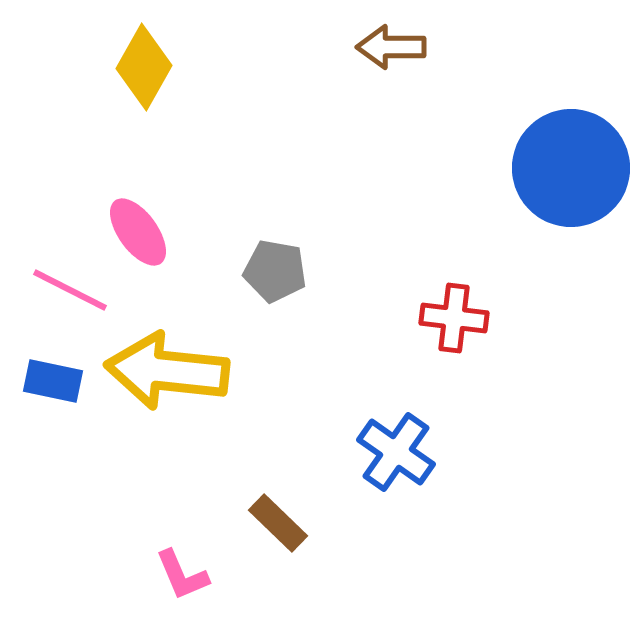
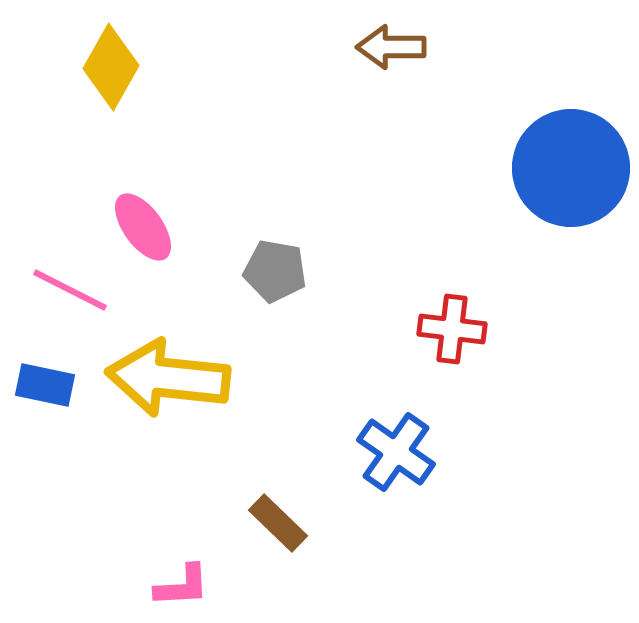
yellow diamond: moved 33 px left
pink ellipse: moved 5 px right, 5 px up
red cross: moved 2 px left, 11 px down
yellow arrow: moved 1 px right, 7 px down
blue rectangle: moved 8 px left, 4 px down
pink L-shape: moved 11 px down; rotated 70 degrees counterclockwise
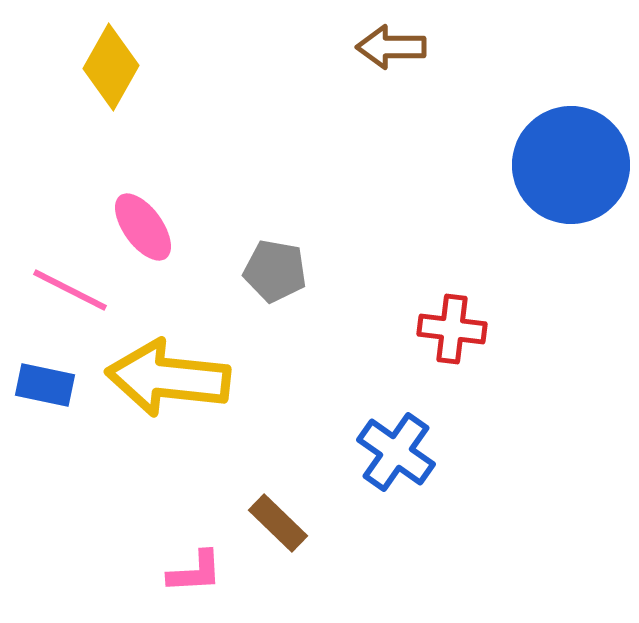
blue circle: moved 3 px up
pink L-shape: moved 13 px right, 14 px up
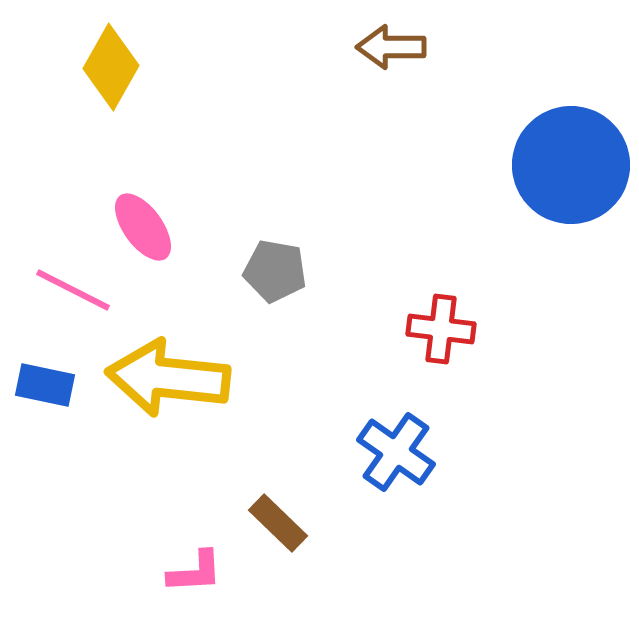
pink line: moved 3 px right
red cross: moved 11 px left
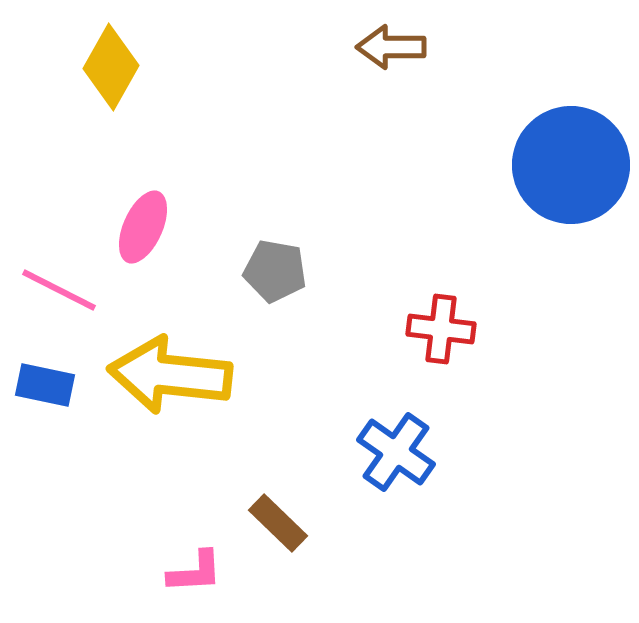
pink ellipse: rotated 60 degrees clockwise
pink line: moved 14 px left
yellow arrow: moved 2 px right, 3 px up
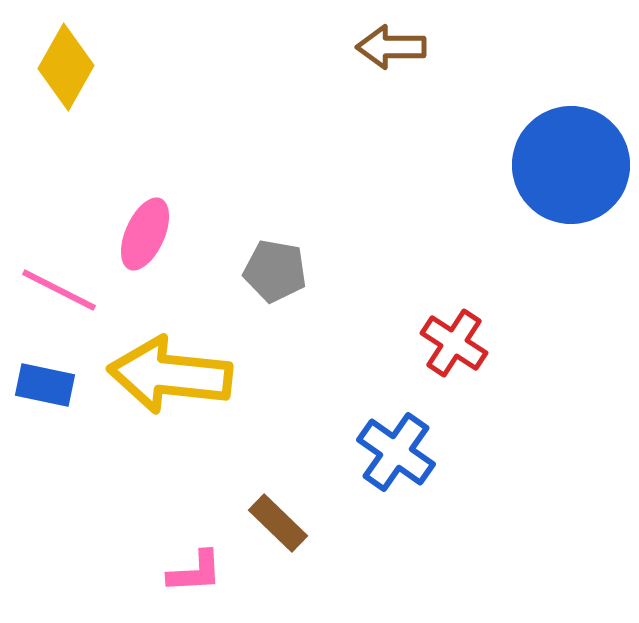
yellow diamond: moved 45 px left
pink ellipse: moved 2 px right, 7 px down
red cross: moved 13 px right, 14 px down; rotated 26 degrees clockwise
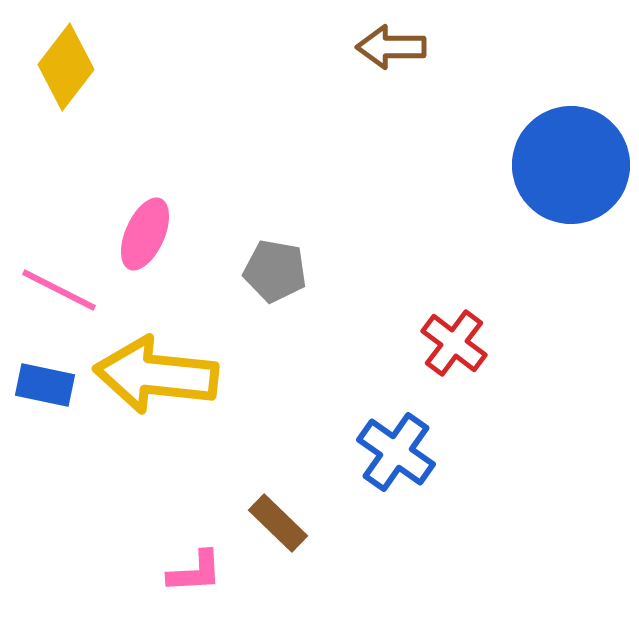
yellow diamond: rotated 8 degrees clockwise
red cross: rotated 4 degrees clockwise
yellow arrow: moved 14 px left
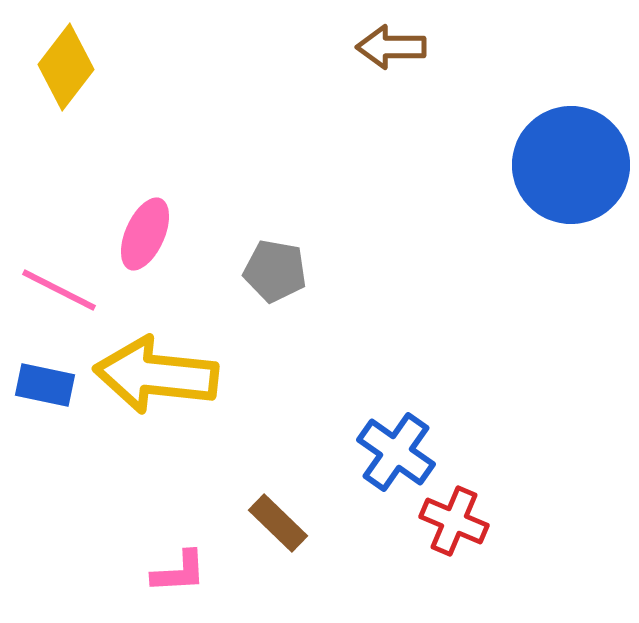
red cross: moved 178 px down; rotated 14 degrees counterclockwise
pink L-shape: moved 16 px left
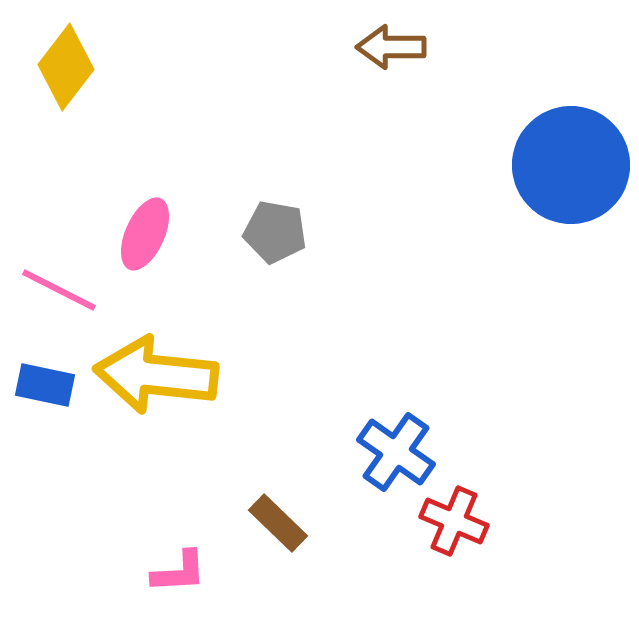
gray pentagon: moved 39 px up
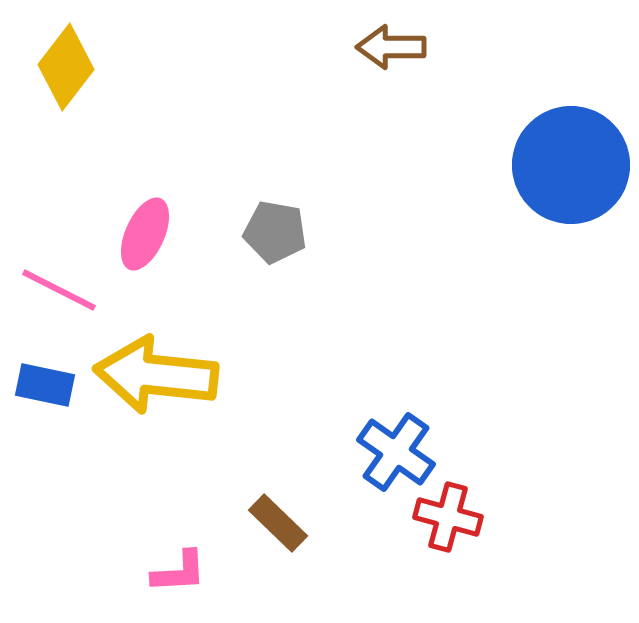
red cross: moved 6 px left, 4 px up; rotated 8 degrees counterclockwise
